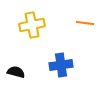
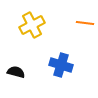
yellow cross: rotated 15 degrees counterclockwise
blue cross: rotated 25 degrees clockwise
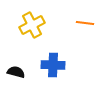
blue cross: moved 8 px left; rotated 15 degrees counterclockwise
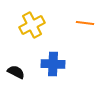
blue cross: moved 1 px up
black semicircle: rotated 12 degrees clockwise
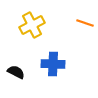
orange line: rotated 12 degrees clockwise
